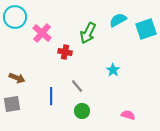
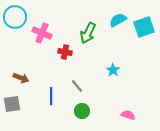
cyan square: moved 2 px left, 2 px up
pink cross: rotated 18 degrees counterclockwise
brown arrow: moved 4 px right
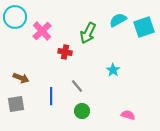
pink cross: moved 2 px up; rotated 24 degrees clockwise
gray square: moved 4 px right
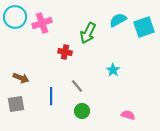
pink cross: moved 8 px up; rotated 24 degrees clockwise
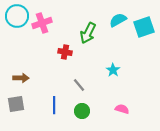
cyan circle: moved 2 px right, 1 px up
brown arrow: rotated 21 degrees counterclockwise
gray line: moved 2 px right, 1 px up
blue line: moved 3 px right, 9 px down
pink semicircle: moved 6 px left, 6 px up
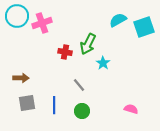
green arrow: moved 11 px down
cyan star: moved 10 px left, 7 px up
gray square: moved 11 px right, 1 px up
pink semicircle: moved 9 px right
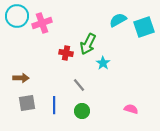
red cross: moved 1 px right, 1 px down
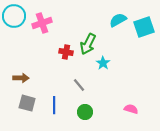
cyan circle: moved 3 px left
red cross: moved 1 px up
gray square: rotated 24 degrees clockwise
green circle: moved 3 px right, 1 px down
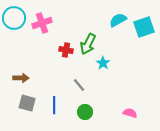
cyan circle: moved 2 px down
red cross: moved 2 px up
pink semicircle: moved 1 px left, 4 px down
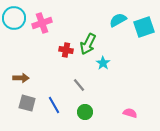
blue line: rotated 30 degrees counterclockwise
